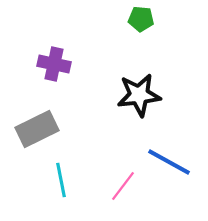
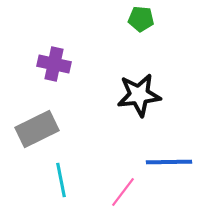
blue line: rotated 30 degrees counterclockwise
pink line: moved 6 px down
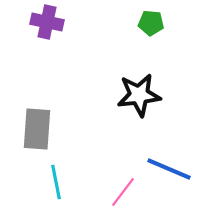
green pentagon: moved 10 px right, 4 px down
purple cross: moved 7 px left, 42 px up
gray rectangle: rotated 60 degrees counterclockwise
blue line: moved 7 px down; rotated 24 degrees clockwise
cyan line: moved 5 px left, 2 px down
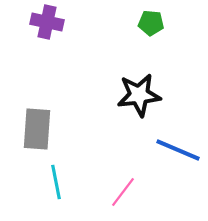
blue line: moved 9 px right, 19 px up
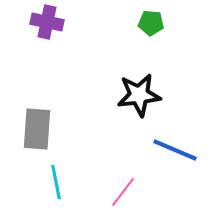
blue line: moved 3 px left
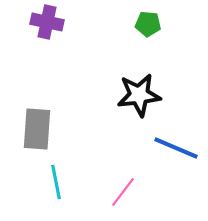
green pentagon: moved 3 px left, 1 px down
blue line: moved 1 px right, 2 px up
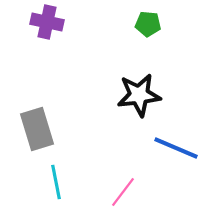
gray rectangle: rotated 21 degrees counterclockwise
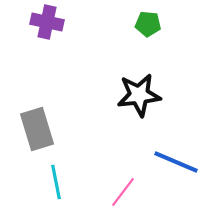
blue line: moved 14 px down
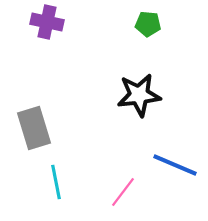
gray rectangle: moved 3 px left, 1 px up
blue line: moved 1 px left, 3 px down
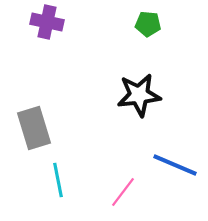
cyan line: moved 2 px right, 2 px up
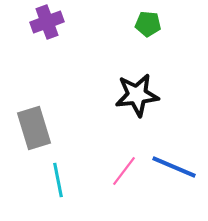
purple cross: rotated 32 degrees counterclockwise
black star: moved 2 px left
blue line: moved 1 px left, 2 px down
pink line: moved 1 px right, 21 px up
